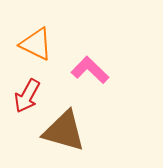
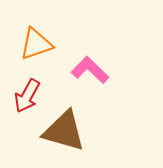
orange triangle: rotated 45 degrees counterclockwise
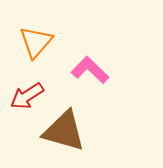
orange triangle: moved 2 px up; rotated 30 degrees counterclockwise
red arrow: rotated 28 degrees clockwise
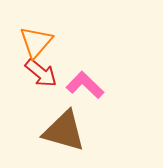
pink L-shape: moved 5 px left, 15 px down
red arrow: moved 14 px right, 23 px up; rotated 108 degrees counterclockwise
